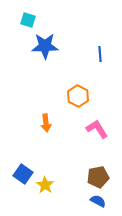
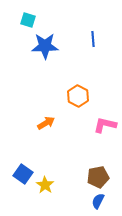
blue line: moved 7 px left, 15 px up
orange arrow: rotated 114 degrees counterclockwise
pink L-shape: moved 8 px right, 4 px up; rotated 45 degrees counterclockwise
blue semicircle: rotated 91 degrees counterclockwise
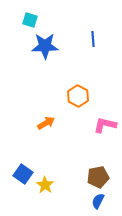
cyan square: moved 2 px right
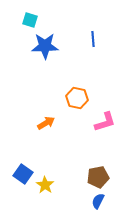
orange hexagon: moved 1 px left, 2 px down; rotated 15 degrees counterclockwise
pink L-shape: moved 3 px up; rotated 150 degrees clockwise
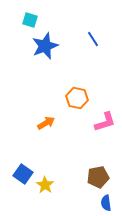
blue line: rotated 28 degrees counterclockwise
blue star: rotated 20 degrees counterclockwise
blue semicircle: moved 8 px right, 2 px down; rotated 35 degrees counterclockwise
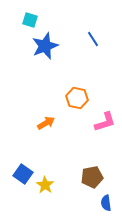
brown pentagon: moved 6 px left
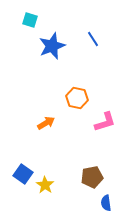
blue star: moved 7 px right
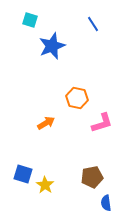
blue line: moved 15 px up
pink L-shape: moved 3 px left, 1 px down
blue square: rotated 18 degrees counterclockwise
